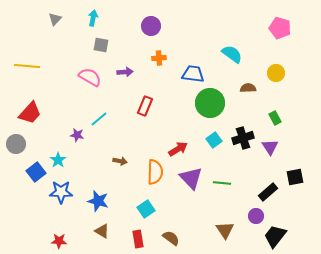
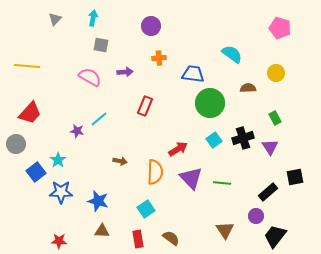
purple star at (77, 135): moved 4 px up
brown triangle at (102, 231): rotated 28 degrees counterclockwise
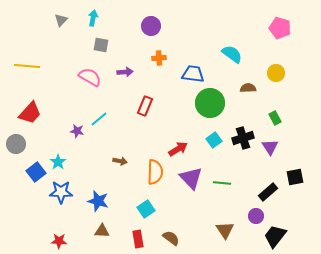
gray triangle at (55, 19): moved 6 px right, 1 px down
cyan star at (58, 160): moved 2 px down
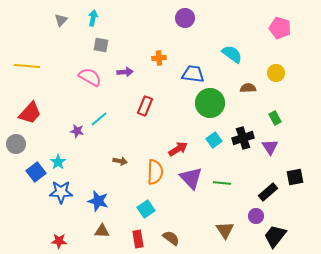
purple circle at (151, 26): moved 34 px right, 8 px up
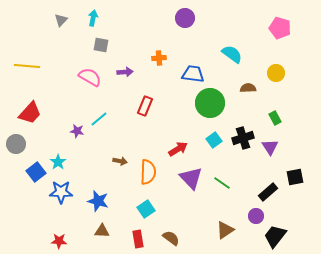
orange semicircle at (155, 172): moved 7 px left
green line at (222, 183): rotated 30 degrees clockwise
brown triangle at (225, 230): rotated 30 degrees clockwise
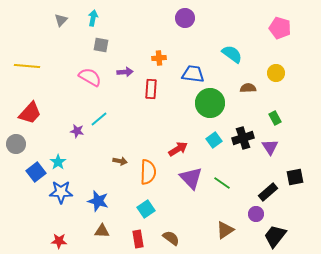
red rectangle at (145, 106): moved 6 px right, 17 px up; rotated 18 degrees counterclockwise
purple circle at (256, 216): moved 2 px up
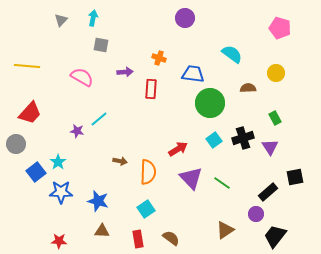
orange cross at (159, 58): rotated 24 degrees clockwise
pink semicircle at (90, 77): moved 8 px left
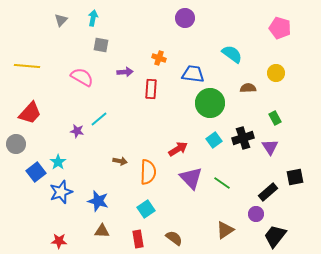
blue star at (61, 192): rotated 20 degrees counterclockwise
brown semicircle at (171, 238): moved 3 px right
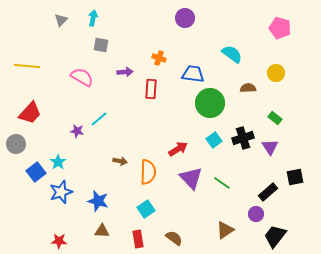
green rectangle at (275, 118): rotated 24 degrees counterclockwise
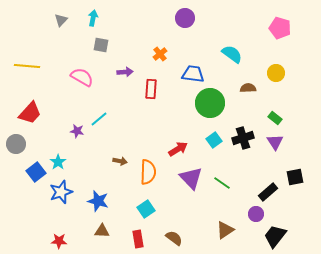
orange cross at (159, 58): moved 1 px right, 4 px up; rotated 32 degrees clockwise
purple triangle at (270, 147): moved 5 px right, 5 px up
